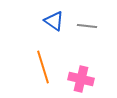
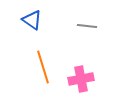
blue triangle: moved 22 px left, 1 px up
pink cross: rotated 25 degrees counterclockwise
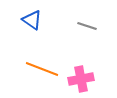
gray line: rotated 12 degrees clockwise
orange line: moved 1 px left, 2 px down; rotated 52 degrees counterclockwise
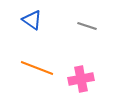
orange line: moved 5 px left, 1 px up
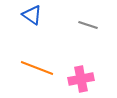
blue triangle: moved 5 px up
gray line: moved 1 px right, 1 px up
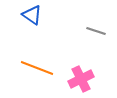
gray line: moved 8 px right, 6 px down
pink cross: rotated 15 degrees counterclockwise
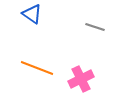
blue triangle: moved 1 px up
gray line: moved 1 px left, 4 px up
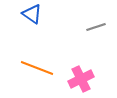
gray line: moved 1 px right; rotated 36 degrees counterclockwise
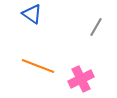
gray line: rotated 42 degrees counterclockwise
orange line: moved 1 px right, 2 px up
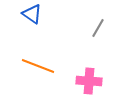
gray line: moved 2 px right, 1 px down
pink cross: moved 8 px right, 2 px down; rotated 30 degrees clockwise
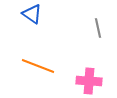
gray line: rotated 42 degrees counterclockwise
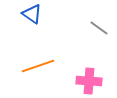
gray line: moved 1 px right; rotated 42 degrees counterclockwise
orange line: rotated 40 degrees counterclockwise
